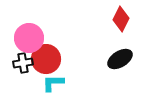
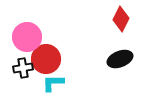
pink circle: moved 2 px left, 1 px up
black ellipse: rotated 10 degrees clockwise
black cross: moved 5 px down
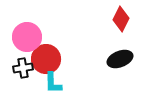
cyan L-shape: rotated 90 degrees counterclockwise
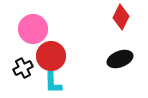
red diamond: moved 2 px up
pink circle: moved 6 px right, 8 px up
red circle: moved 5 px right, 3 px up
black cross: rotated 18 degrees counterclockwise
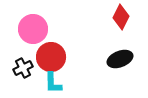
red circle: moved 1 px down
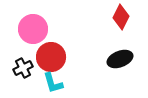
cyan L-shape: rotated 15 degrees counterclockwise
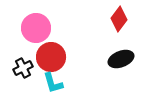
red diamond: moved 2 px left, 2 px down; rotated 10 degrees clockwise
pink circle: moved 3 px right, 1 px up
black ellipse: moved 1 px right
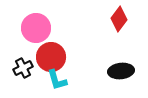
black ellipse: moved 12 px down; rotated 15 degrees clockwise
cyan L-shape: moved 4 px right, 3 px up
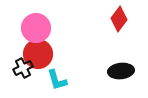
red circle: moved 13 px left, 3 px up
